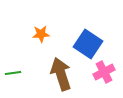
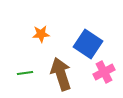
green line: moved 12 px right
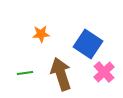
pink cross: rotated 15 degrees counterclockwise
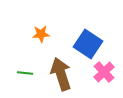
green line: rotated 14 degrees clockwise
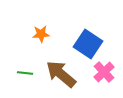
brown arrow: rotated 32 degrees counterclockwise
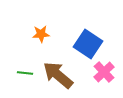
brown arrow: moved 3 px left, 1 px down
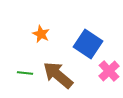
orange star: rotated 30 degrees clockwise
pink cross: moved 5 px right, 1 px up
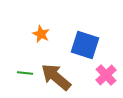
blue square: moved 3 px left, 1 px down; rotated 16 degrees counterclockwise
pink cross: moved 3 px left, 4 px down
brown arrow: moved 2 px left, 2 px down
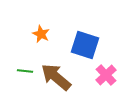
green line: moved 2 px up
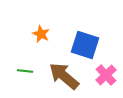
brown arrow: moved 8 px right, 1 px up
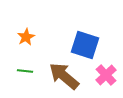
orange star: moved 15 px left, 3 px down; rotated 18 degrees clockwise
